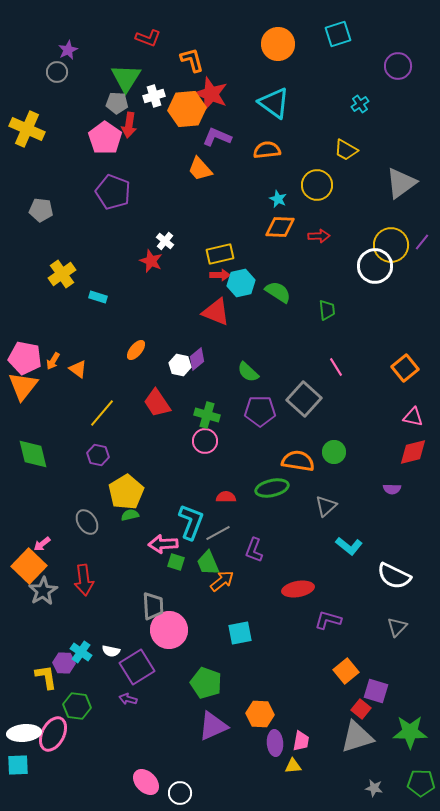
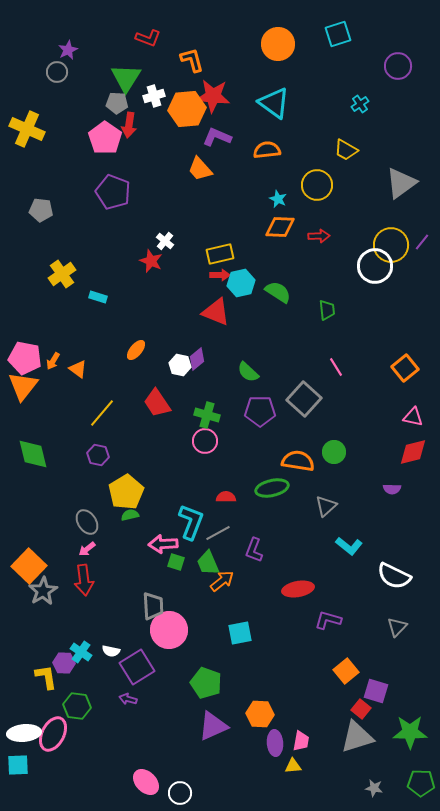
red star at (211, 94): moved 2 px right, 2 px down; rotated 16 degrees counterclockwise
pink arrow at (42, 544): moved 45 px right, 5 px down
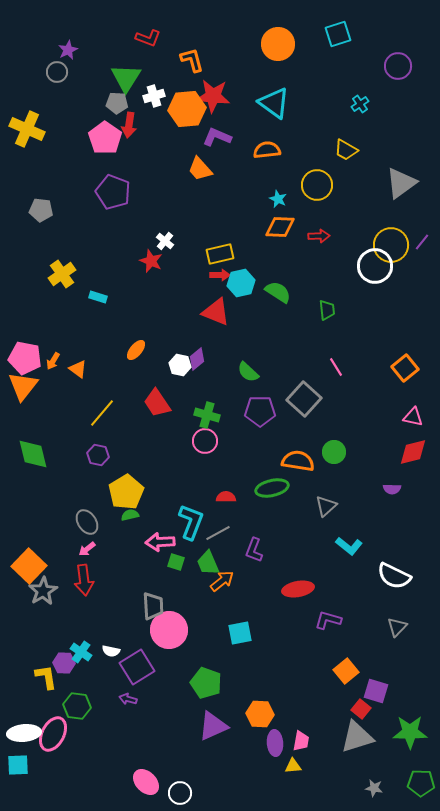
pink arrow at (163, 544): moved 3 px left, 2 px up
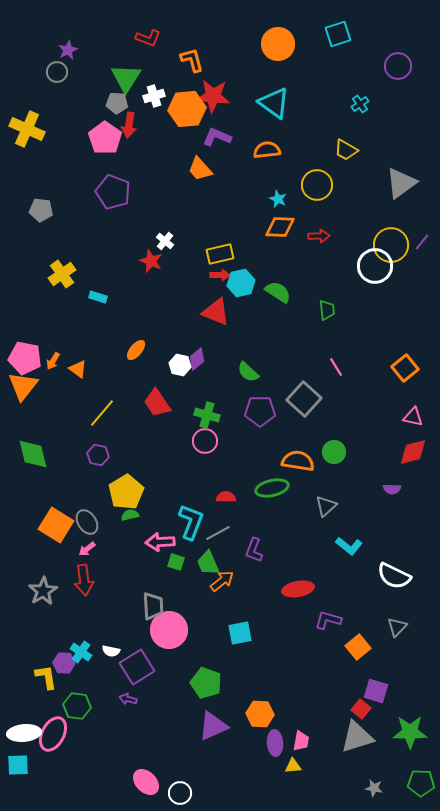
orange square at (29, 566): moved 27 px right, 41 px up; rotated 12 degrees counterclockwise
orange square at (346, 671): moved 12 px right, 24 px up
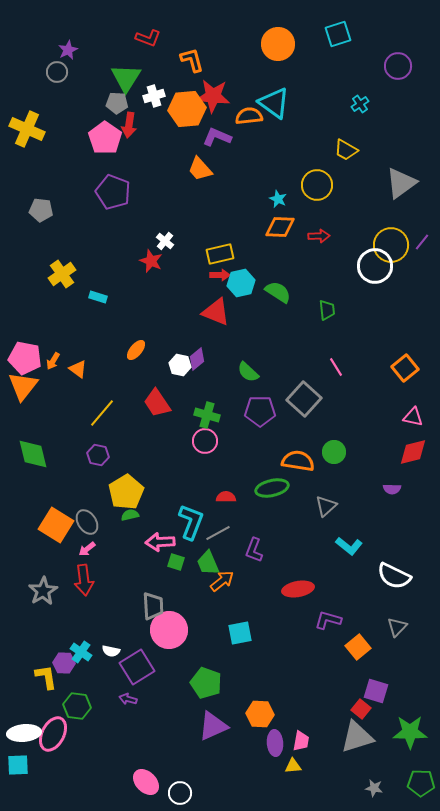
orange semicircle at (267, 150): moved 18 px left, 34 px up
